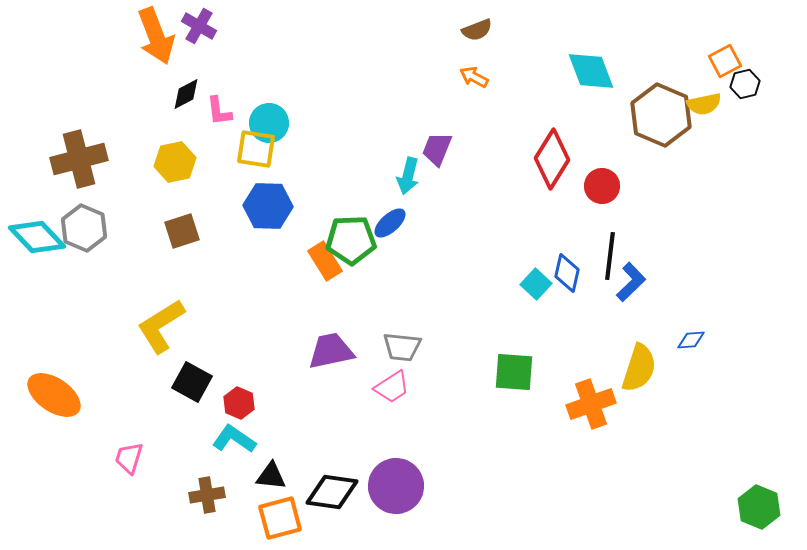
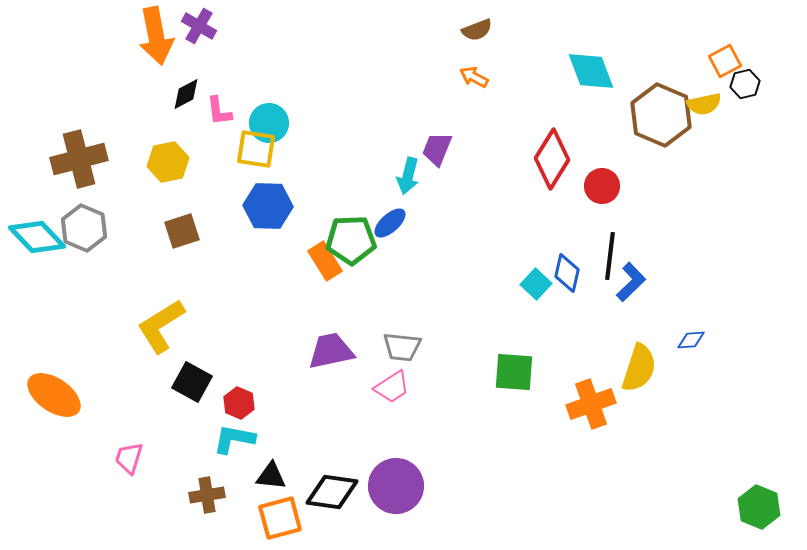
orange arrow at (156, 36): rotated 10 degrees clockwise
yellow hexagon at (175, 162): moved 7 px left
cyan L-shape at (234, 439): rotated 24 degrees counterclockwise
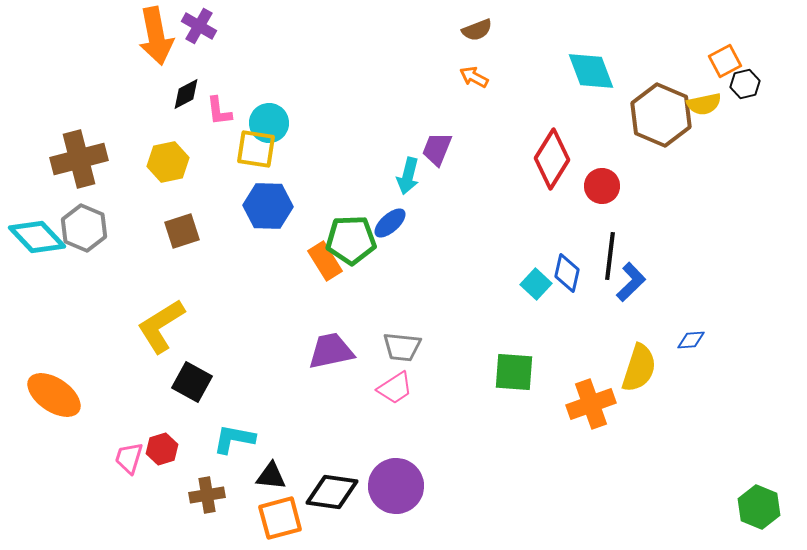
pink trapezoid at (392, 387): moved 3 px right, 1 px down
red hexagon at (239, 403): moved 77 px left, 46 px down; rotated 20 degrees clockwise
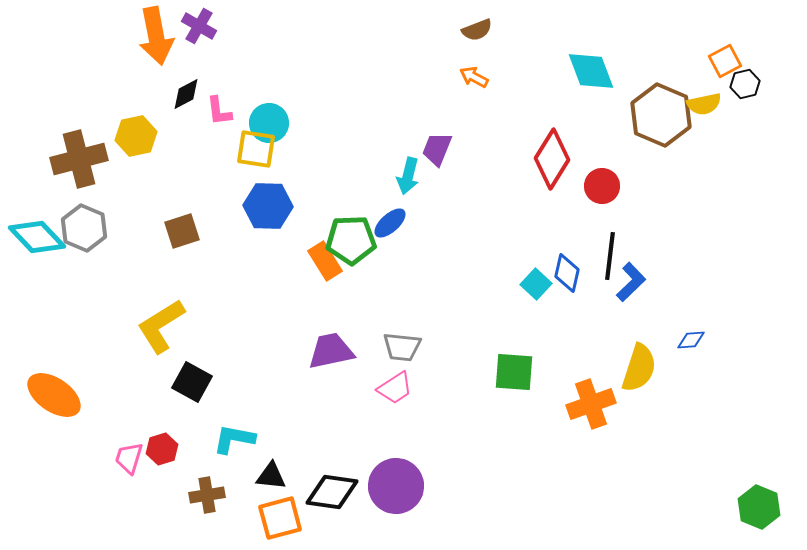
yellow hexagon at (168, 162): moved 32 px left, 26 px up
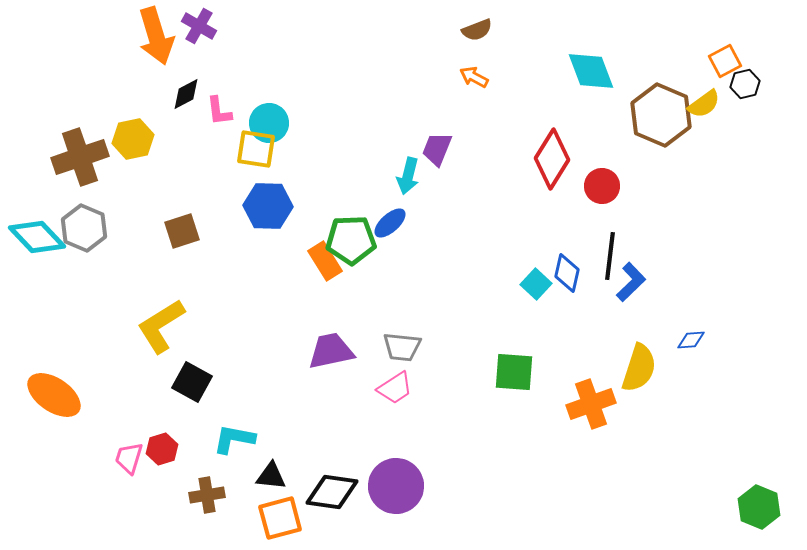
orange arrow at (156, 36): rotated 6 degrees counterclockwise
yellow semicircle at (704, 104): rotated 24 degrees counterclockwise
yellow hexagon at (136, 136): moved 3 px left, 3 px down
brown cross at (79, 159): moved 1 px right, 2 px up; rotated 4 degrees counterclockwise
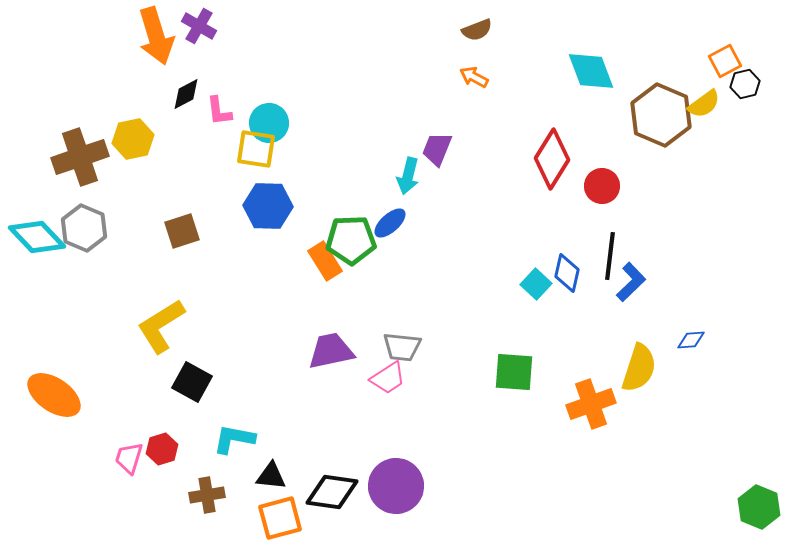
pink trapezoid at (395, 388): moved 7 px left, 10 px up
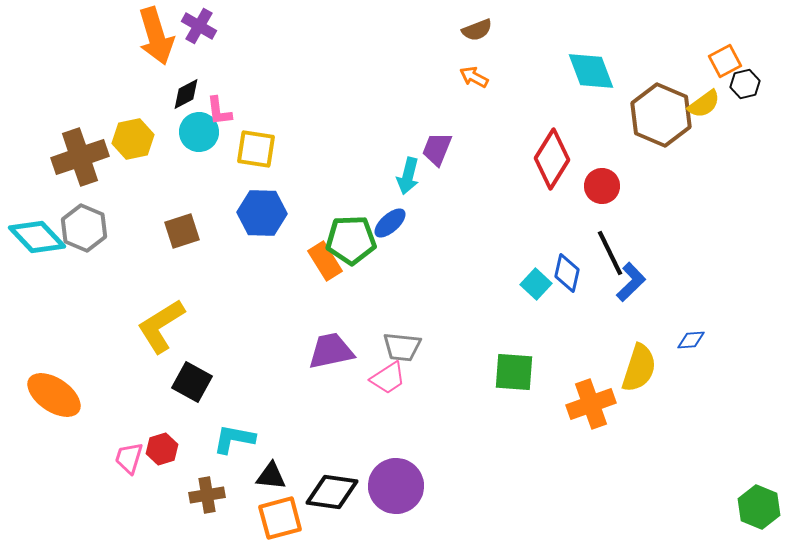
cyan circle at (269, 123): moved 70 px left, 9 px down
blue hexagon at (268, 206): moved 6 px left, 7 px down
black line at (610, 256): moved 3 px up; rotated 33 degrees counterclockwise
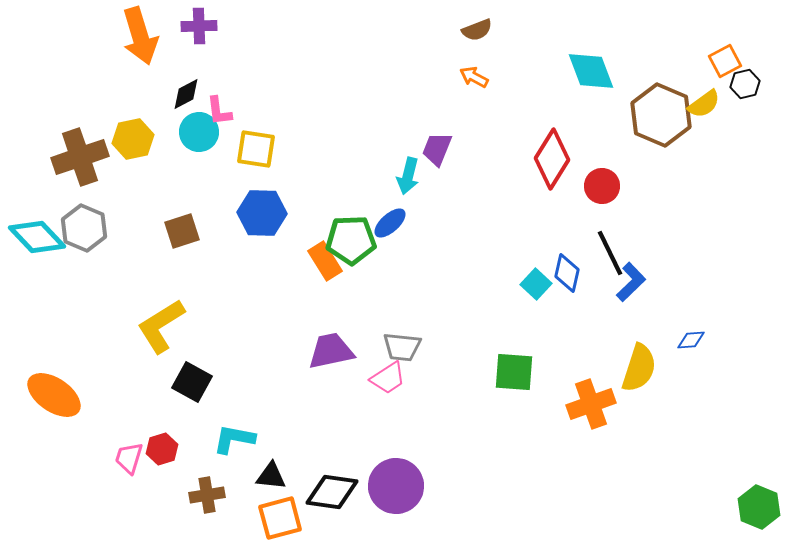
purple cross at (199, 26): rotated 32 degrees counterclockwise
orange arrow at (156, 36): moved 16 px left
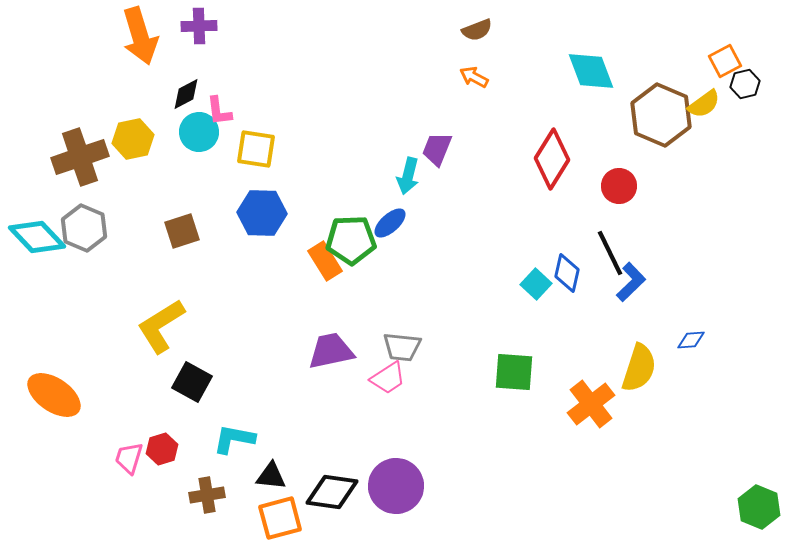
red circle at (602, 186): moved 17 px right
orange cross at (591, 404): rotated 18 degrees counterclockwise
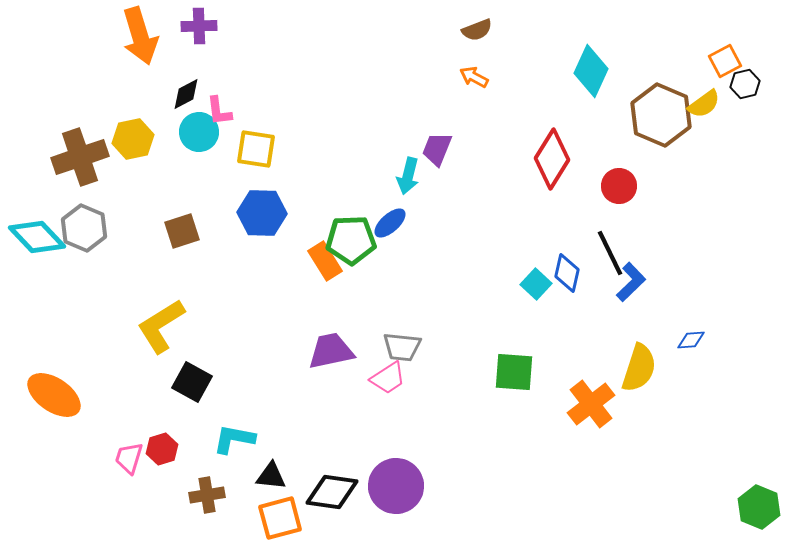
cyan diamond at (591, 71): rotated 45 degrees clockwise
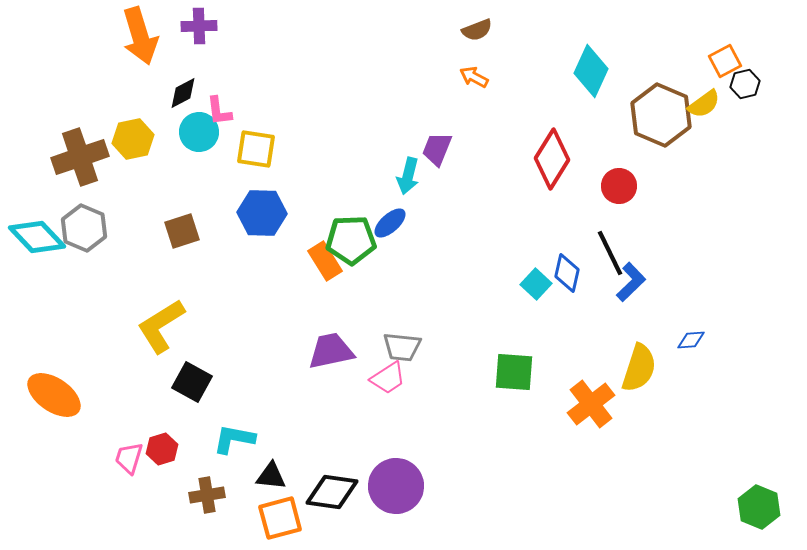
black diamond at (186, 94): moved 3 px left, 1 px up
